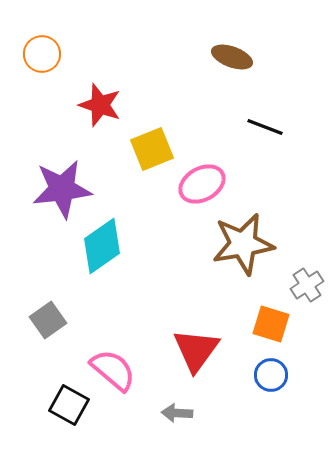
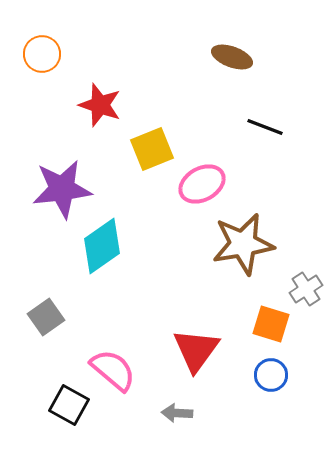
gray cross: moved 1 px left, 4 px down
gray square: moved 2 px left, 3 px up
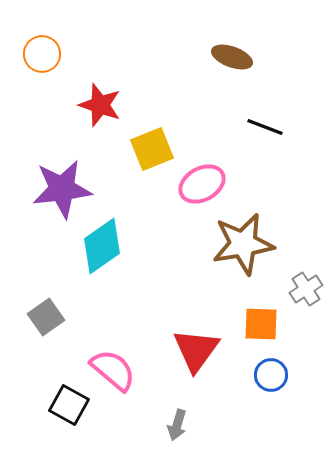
orange square: moved 10 px left; rotated 15 degrees counterclockwise
gray arrow: moved 12 px down; rotated 76 degrees counterclockwise
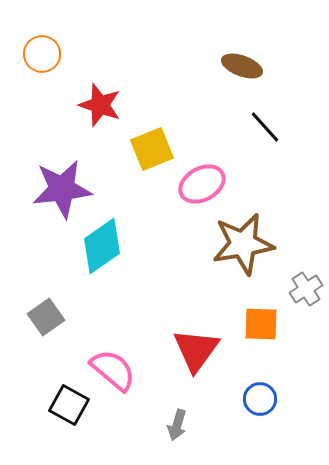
brown ellipse: moved 10 px right, 9 px down
black line: rotated 27 degrees clockwise
blue circle: moved 11 px left, 24 px down
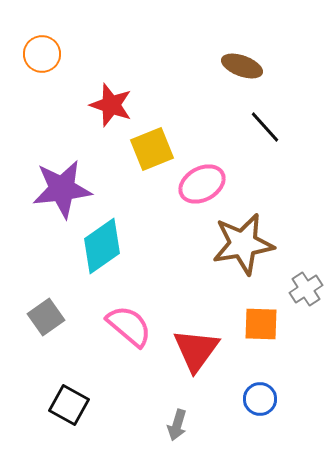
red star: moved 11 px right
pink semicircle: moved 16 px right, 44 px up
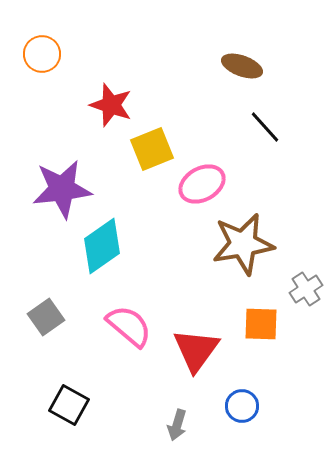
blue circle: moved 18 px left, 7 px down
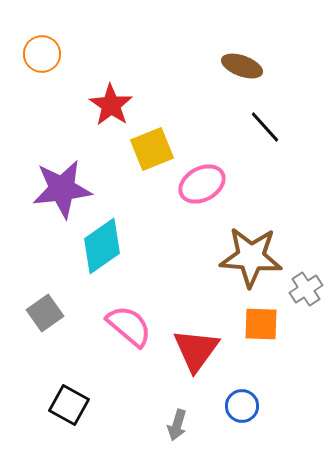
red star: rotated 15 degrees clockwise
brown star: moved 8 px right, 13 px down; rotated 14 degrees clockwise
gray square: moved 1 px left, 4 px up
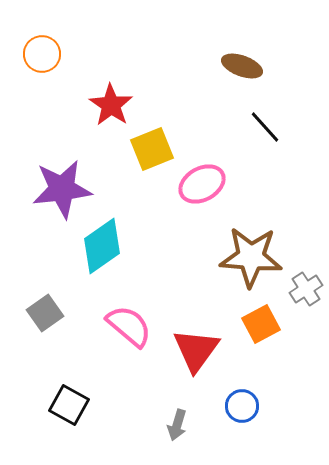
orange square: rotated 30 degrees counterclockwise
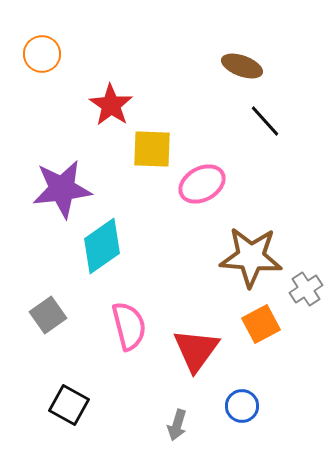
black line: moved 6 px up
yellow square: rotated 24 degrees clockwise
gray square: moved 3 px right, 2 px down
pink semicircle: rotated 36 degrees clockwise
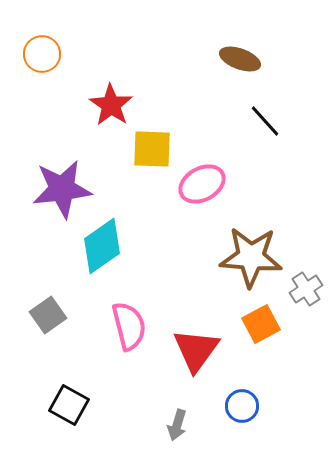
brown ellipse: moved 2 px left, 7 px up
